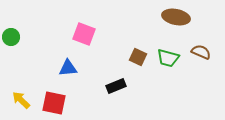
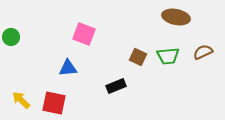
brown semicircle: moved 2 px right; rotated 48 degrees counterclockwise
green trapezoid: moved 2 px up; rotated 20 degrees counterclockwise
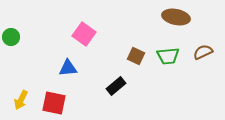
pink square: rotated 15 degrees clockwise
brown square: moved 2 px left, 1 px up
black rectangle: rotated 18 degrees counterclockwise
yellow arrow: rotated 108 degrees counterclockwise
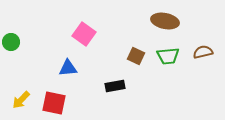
brown ellipse: moved 11 px left, 4 px down
green circle: moved 5 px down
brown semicircle: rotated 12 degrees clockwise
black rectangle: moved 1 px left; rotated 30 degrees clockwise
yellow arrow: rotated 18 degrees clockwise
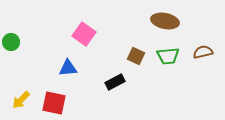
black rectangle: moved 4 px up; rotated 18 degrees counterclockwise
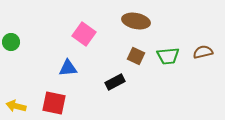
brown ellipse: moved 29 px left
yellow arrow: moved 5 px left, 6 px down; rotated 60 degrees clockwise
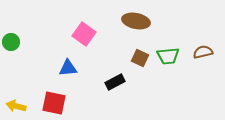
brown square: moved 4 px right, 2 px down
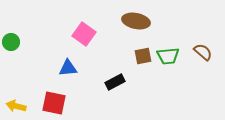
brown semicircle: rotated 54 degrees clockwise
brown square: moved 3 px right, 2 px up; rotated 36 degrees counterclockwise
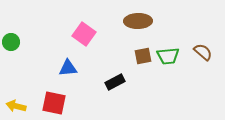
brown ellipse: moved 2 px right; rotated 12 degrees counterclockwise
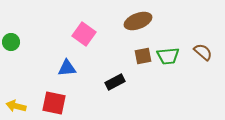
brown ellipse: rotated 20 degrees counterclockwise
blue triangle: moved 1 px left
